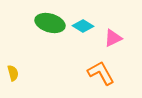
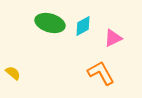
cyan diamond: rotated 60 degrees counterclockwise
yellow semicircle: rotated 35 degrees counterclockwise
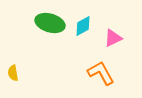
yellow semicircle: rotated 140 degrees counterclockwise
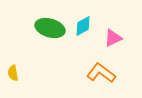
green ellipse: moved 5 px down
orange L-shape: rotated 24 degrees counterclockwise
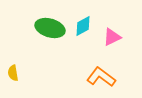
pink triangle: moved 1 px left, 1 px up
orange L-shape: moved 4 px down
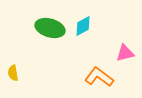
pink triangle: moved 13 px right, 16 px down; rotated 12 degrees clockwise
orange L-shape: moved 2 px left
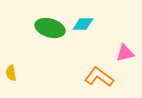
cyan diamond: moved 2 px up; rotated 30 degrees clockwise
yellow semicircle: moved 2 px left
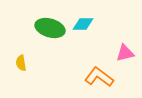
yellow semicircle: moved 10 px right, 10 px up
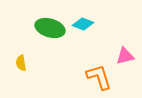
cyan diamond: rotated 20 degrees clockwise
pink triangle: moved 3 px down
orange L-shape: rotated 36 degrees clockwise
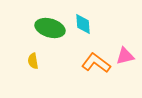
cyan diamond: rotated 65 degrees clockwise
yellow semicircle: moved 12 px right, 2 px up
orange L-shape: moved 3 px left, 14 px up; rotated 36 degrees counterclockwise
